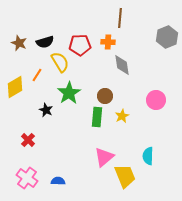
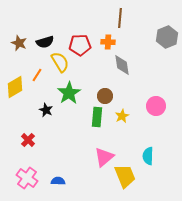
pink circle: moved 6 px down
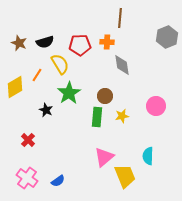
orange cross: moved 1 px left
yellow semicircle: moved 2 px down
yellow star: rotated 16 degrees clockwise
blue semicircle: rotated 144 degrees clockwise
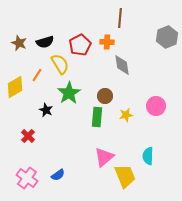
red pentagon: rotated 25 degrees counterclockwise
yellow star: moved 4 px right, 1 px up
red cross: moved 4 px up
blue semicircle: moved 6 px up
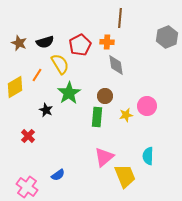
gray diamond: moved 6 px left
pink circle: moved 9 px left
pink cross: moved 9 px down
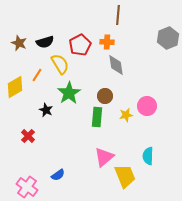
brown line: moved 2 px left, 3 px up
gray hexagon: moved 1 px right, 1 px down
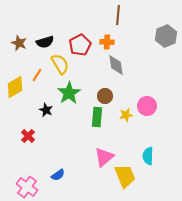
gray hexagon: moved 2 px left, 2 px up
